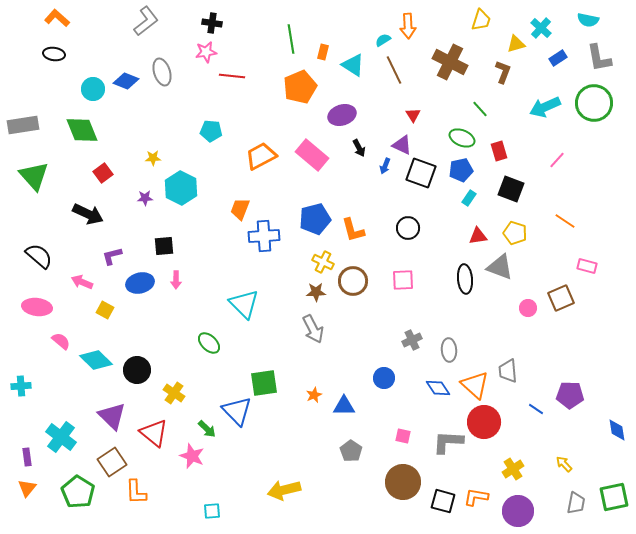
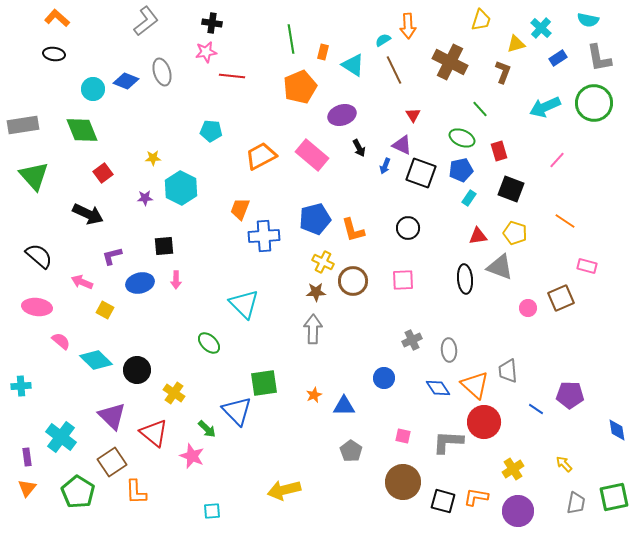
gray arrow at (313, 329): rotated 152 degrees counterclockwise
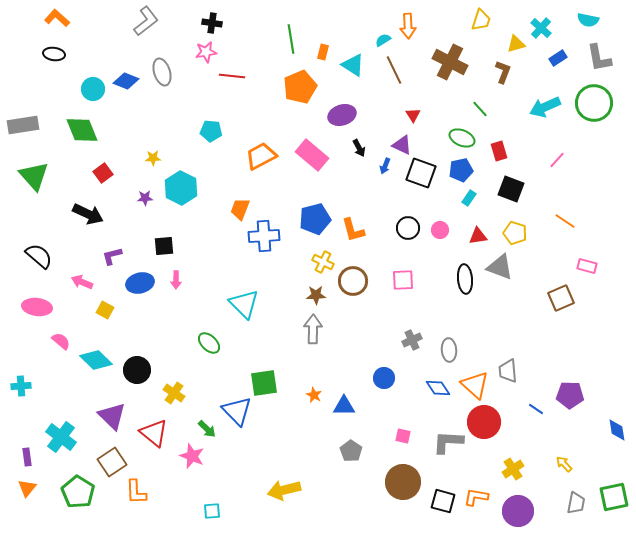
brown star at (316, 292): moved 3 px down
pink circle at (528, 308): moved 88 px left, 78 px up
orange star at (314, 395): rotated 21 degrees counterclockwise
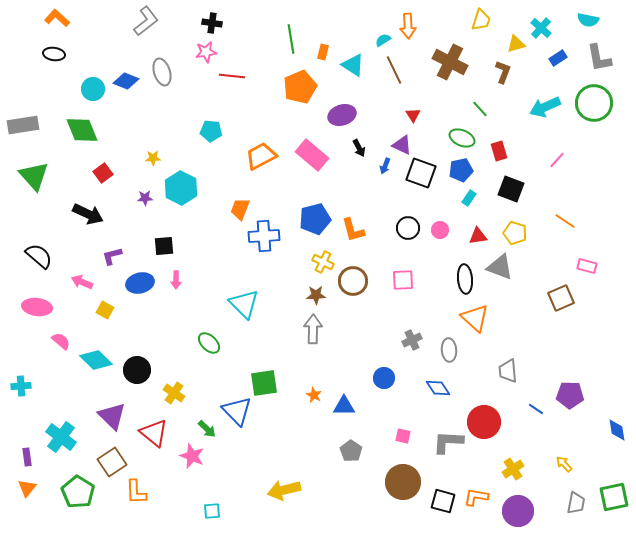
orange triangle at (475, 385): moved 67 px up
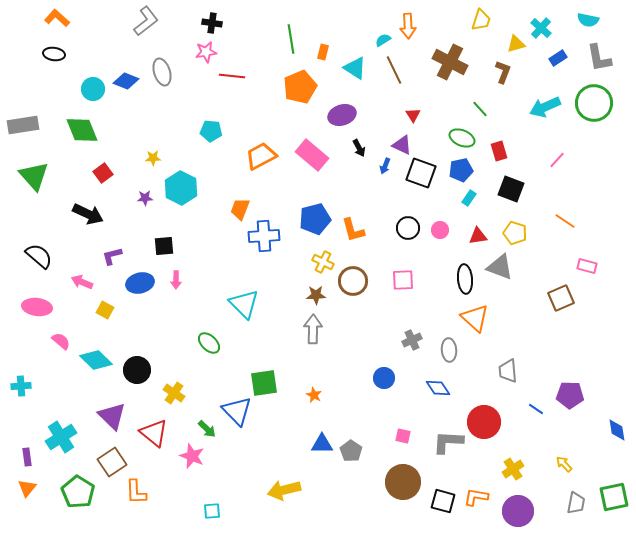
cyan triangle at (353, 65): moved 2 px right, 3 px down
blue triangle at (344, 406): moved 22 px left, 38 px down
cyan cross at (61, 437): rotated 20 degrees clockwise
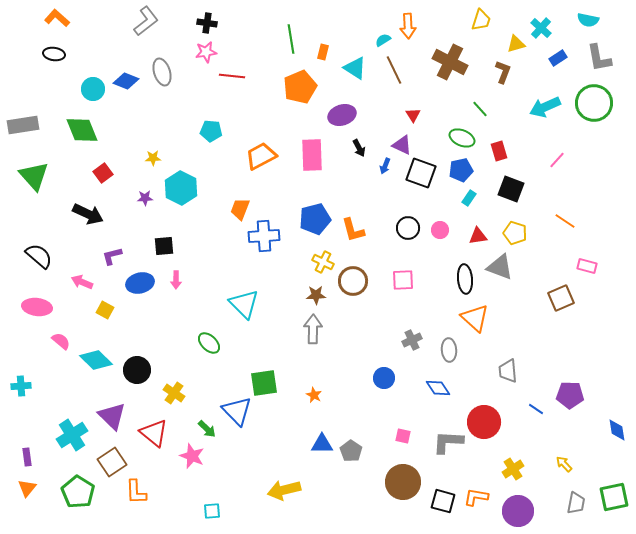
black cross at (212, 23): moved 5 px left
pink rectangle at (312, 155): rotated 48 degrees clockwise
cyan cross at (61, 437): moved 11 px right, 2 px up
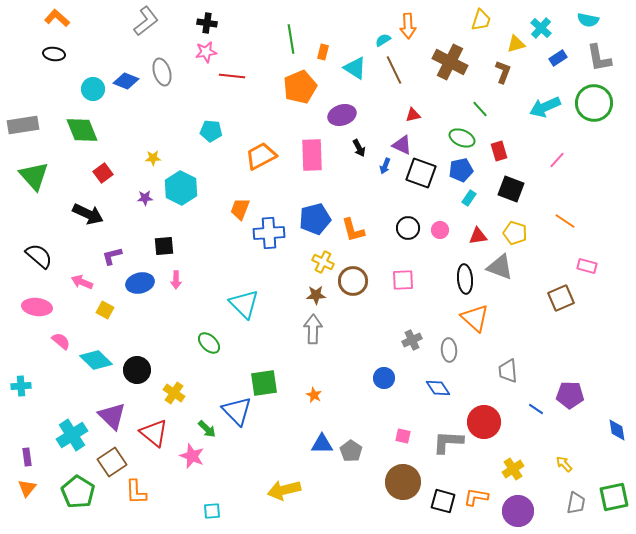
red triangle at (413, 115): rotated 49 degrees clockwise
blue cross at (264, 236): moved 5 px right, 3 px up
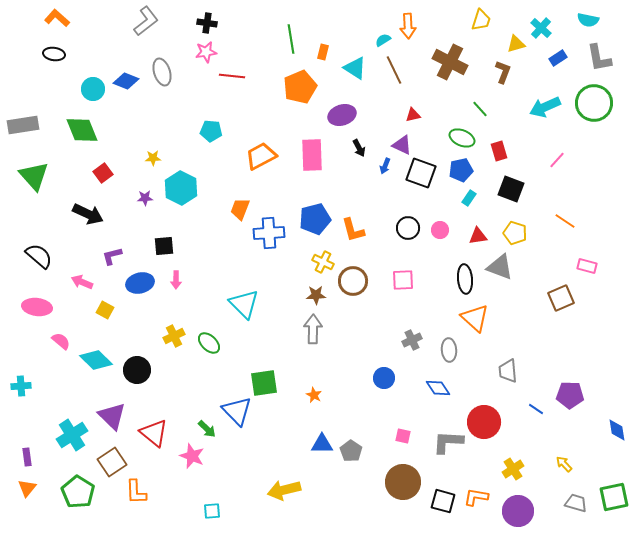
yellow cross at (174, 393): moved 57 px up; rotated 30 degrees clockwise
gray trapezoid at (576, 503): rotated 85 degrees counterclockwise
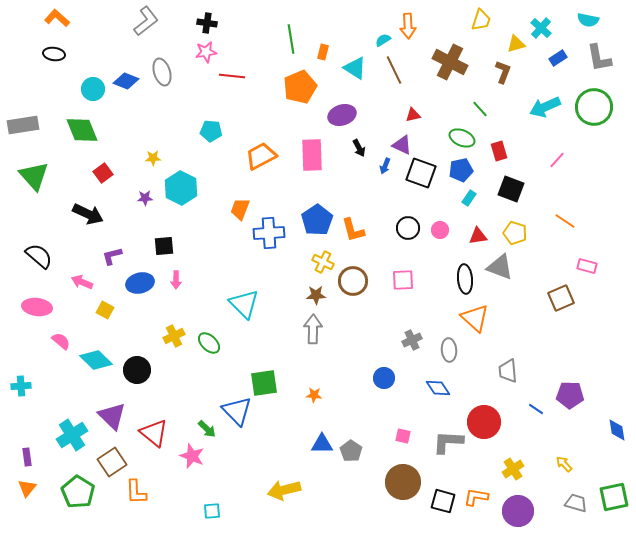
green circle at (594, 103): moved 4 px down
blue pentagon at (315, 219): moved 2 px right, 1 px down; rotated 20 degrees counterclockwise
orange star at (314, 395): rotated 21 degrees counterclockwise
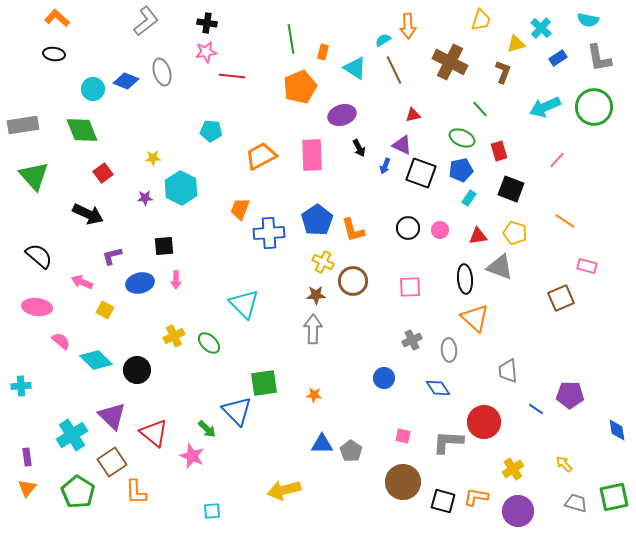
pink square at (403, 280): moved 7 px right, 7 px down
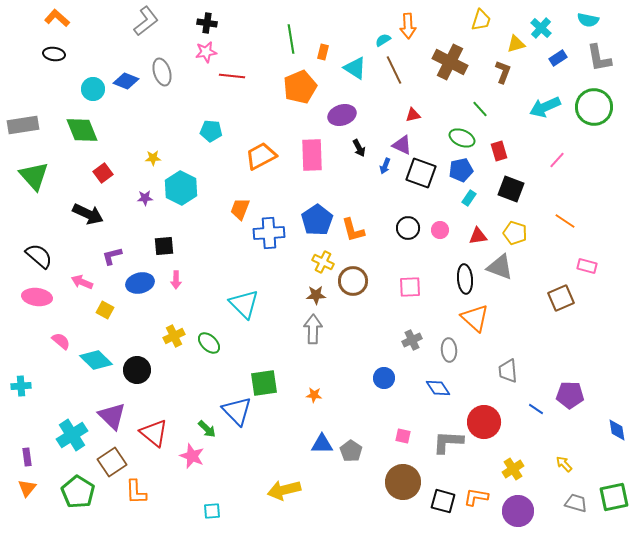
pink ellipse at (37, 307): moved 10 px up
